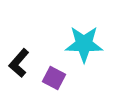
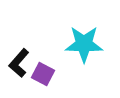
purple square: moved 11 px left, 4 px up
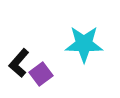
purple square: moved 2 px left; rotated 25 degrees clockwise
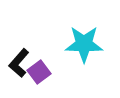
purple square: moved 2 px left, 2 px up
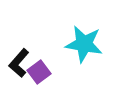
cyan star: rotated 9 degrees clockwise
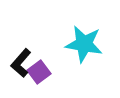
black L-shape: moved 2 px right
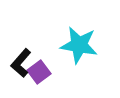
cyan star: moved 5 px left, 1 px down
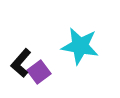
cyan star: moved 1 px right, 1 px down
